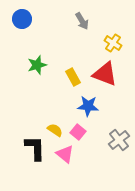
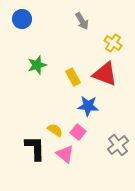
gray cross: moved 1 px left, 5 px down
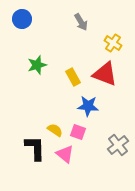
gray arrow: moved 1 px left, 1 px down
pink square: rotated 21 degrees counterclockwise
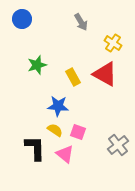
red triangle: rotated 8 degrees clockwise
blue star: moved 30 px left
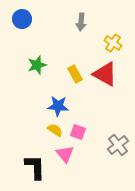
gray arrow: rotated 36 degrees clockwise
yellow rectangle: moved 2 px right, 3 px up
black L-shape: moved 19 px down
pink triangle: rotated 12 degrees clockwise
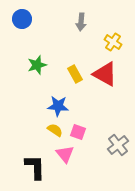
yellow cross: moved 1 px up
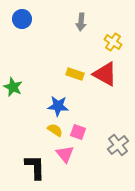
green star: moved 24 px left, 22 px down; rotated 30 degrees counterclockwise
yellow rectangle: rotated 42 degrees counterclockwise
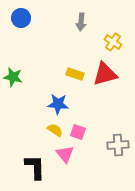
blue circle: moved 1 px left, 1 px up
red triangle: rotated 44 degrees counterclockwise
green star: moved 10 px up; rotated 12 degrees counterclockwise
blue star: moved 2 px up
gray cross: rotated 35 degrees clockwise
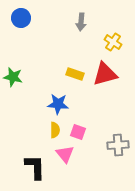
yellow semicircle: rotated 56 degrees clockwise
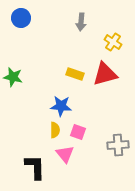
blue star: moved 3 px right, 2 px down
